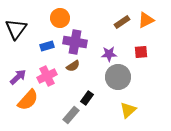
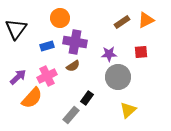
orange semicircle: moved 4 px right, 2 px up
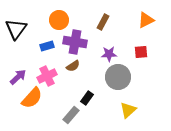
orange circle: moved 1 px left, 2 px down
brown rectangle: moved 19 px left; rotated 28 degrees counterclockwise
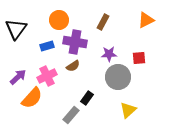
red square: moved 2 px left, 6 px down
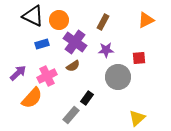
black triangle: moved 17 px right, 13 px up; rotated 40 degrees counterclockwise
purple cross: rotated 25 degrees clockwise
blue rectangle: moved 5 px left, 2 px up
purple star: moved 3 px left, 4 px up
purple arrow: moved 4 px up
yellow triangle: moved 9 px right, 8 px down
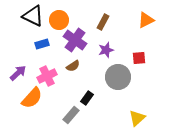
purple cross: moved 2 px up
purple star: rotated 14 degrees counterclockwise
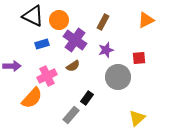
purple arrow: moved 6 px left, 7 px up; rotated 42 degrees clockwise
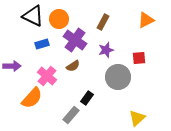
orange circle: moved 1 px up
pink cross: rotated 24 degrees counterclockwise
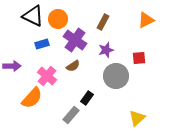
orange circle: moved 1 px left
gray circle: moved 2 px left, 1 px up
